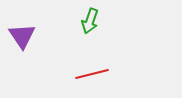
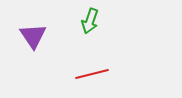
purple triangle: moved 11 px right
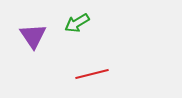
green arrow: moved 13 px left, 2 px down; rotated 40 degrees clockwise
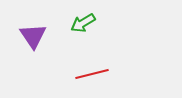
green arrow: moved 6 px right
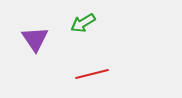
purple triangle: moved 2 px right, 3 px down
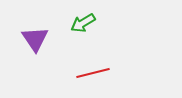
red line: moved 1 px right, 1 px up
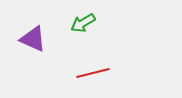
purple triangle: moved 2 px left; rotated 32 degrees counterclockwise
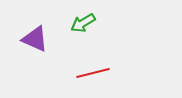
purple triangle: moved 2 px right
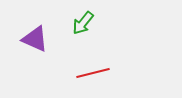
green arrow: rotated 20 degrees counterclockwise
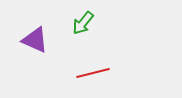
purple triangle: moved 1 px down
